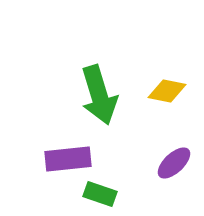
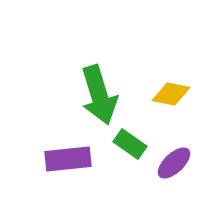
yellow diamond: moved 4 px right, 3 px down
green rectangle: moved 30 px right, 50 px up; rotated 16 degrees clockwise
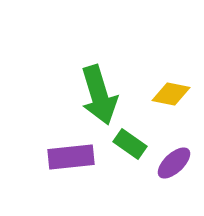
purple rectangle: moved 3 px right, 2 px up
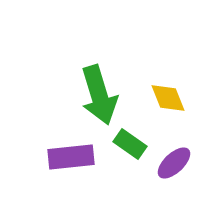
yellow diamond: moved 3 px left, 4 px down; rotated 57 degrees clockwise
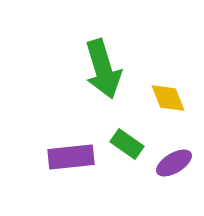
green arrow: moved 4 px right, 26 px up
green rectangle: moved 3 px left
purple ellipse: rotated 12 degrees clockwise
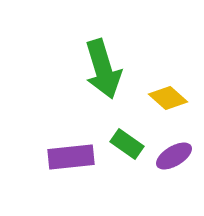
yellow diamond: rotated 27 degrees counterclockwise
purple ellipse: moved 7 px up
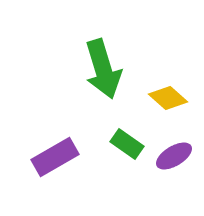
purple rectangle: moved 16 px left; rotated 24 degrees counterclockwise
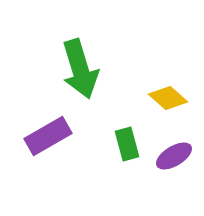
green arrow: moved 23 px left
green rectangle: rotated 40 degrees clockwise
purple rectangle: moved 7 px left, 21 px up
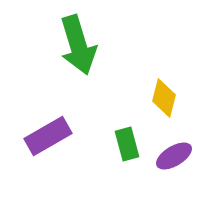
green arrow: moved 2 px left, 24 px up
yellow diamond: moved 4 px left; rotated 63 degrees clockwise
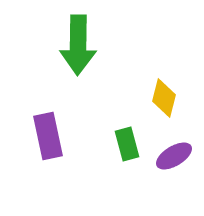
green arrow: rotated 18 degrees clockwise
purple rectangle: rotated 72 degrees counterclockwise
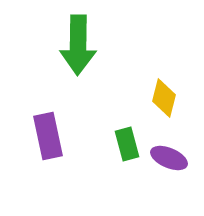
purple ellipse: moved 5 px left, 2 px down; rotated 54 degrees clockwise
